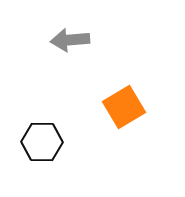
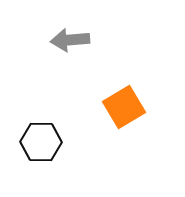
black hexagon: moved 1 px left
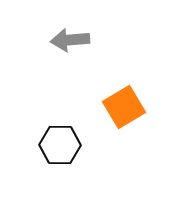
black hexagon: moved 19 px right, 3 px down
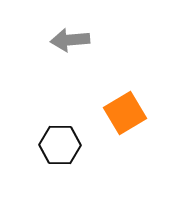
orange square: moved 1 px right, 6 px down
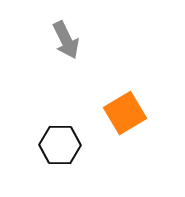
gray arrow: moved 4 px left; rotated 111 degrees counterclockwise
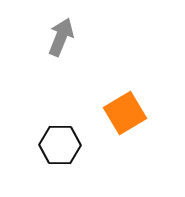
gray arrow: moved 5 px left, 3 px up; rotated 132 degrees counterclockwise
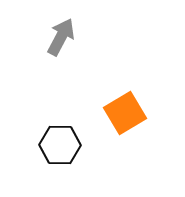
gray arrow: rotated 6 degrees clockwise
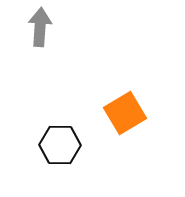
gray arrow: moved 21 px left, 10 px up; rotated 24 degrees counterclockwise
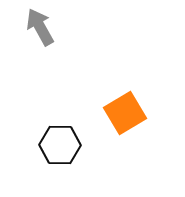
gray arrow: rotated 33 degrees counterclockwise
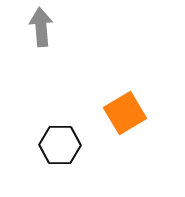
gray arrow: moved 1 px right; rotated 24 degrees clockwise
